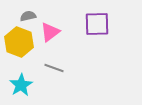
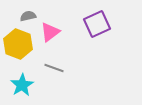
purple square: rotated 24 degrees counterclockwise
yellow hexagon: moved 1 px left, 2 px down
cyan star: moved 1 px right
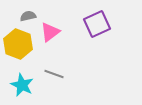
gray line: moved 6 px down
cyan star: rotated 15 degrees counterclockwise
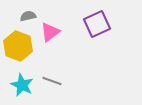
yellow hexagon: moved 2 px down
gray line: moved 2 px left, 7 px down
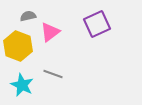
gray line: moved 1 px right, 7 px up
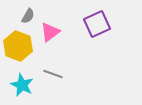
gray semicircle: rotated 133 degrees clockwise
